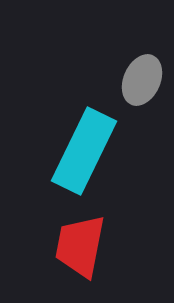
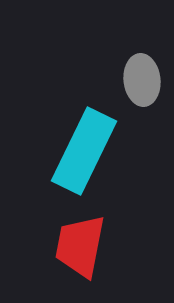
gray ellipse: rotated 30 degrees counterclockwise
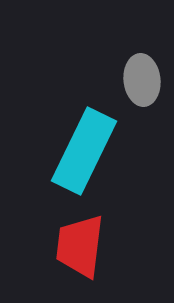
red trapezoid: rotated 4 degrees counterclockwise
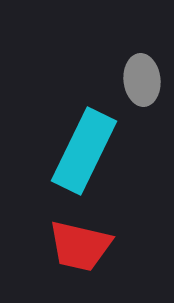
red trapezoid: rotated 84 degrees counterclockwise
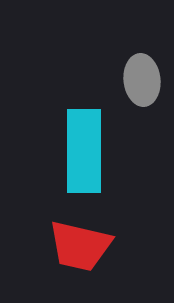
cyan rectangle: rotated 26 degrees counterclockwise
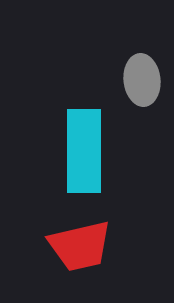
red trapezoid: rotated 26 degrees counterclockwise
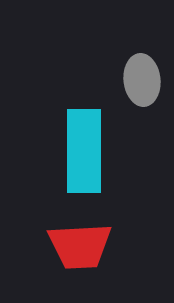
red trapezoid: rotated 10 degrees clockwise
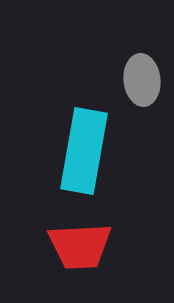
cyan rectangle: rotated 10 degrees clockwise
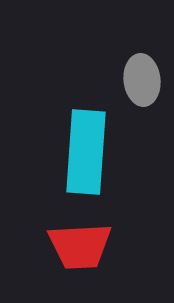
cyan rectangle: moved 2 px right, 1 px down; rotated 6 degrees counterclockwise
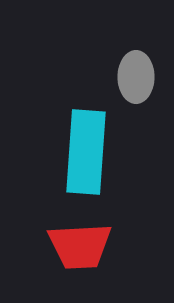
gray ellipse: moved 6 px left, 3 px up; rotated 6 degrees clockwise
